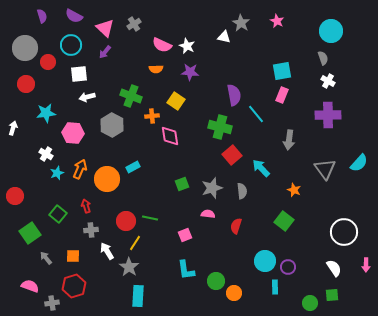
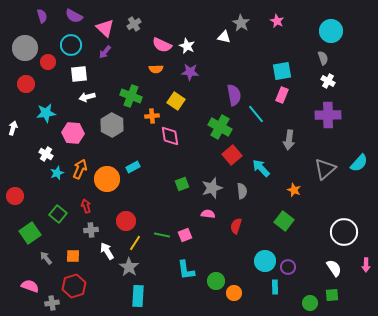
green cross at (220, 127): rotated 15 degrees clockwise
gray triangle at (325, 169): rotated 25 degrees clockwise
green line at (150, 218): moved 12 px right, 17 px down
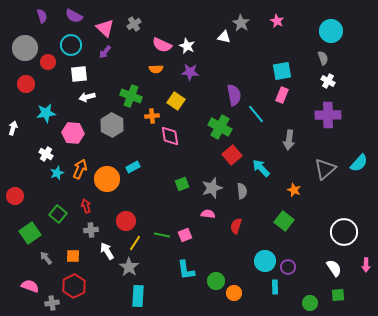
red hexagon at (74, 286): rotated 10 degrees counterclockwise
green square at (332, 295): moved 6 px right
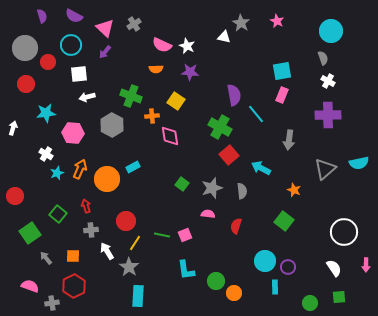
red square at (232, 155): moved 3 px left
cyan semicircle at (359, 163): rotated 36 degrees clockwise
cyan arrow at (261, 168): rotated 18 degrees counterclockwise
green square at (182, 184): rotated 32 degrees counterclockwise
green square at (338, 295): moved 1 px right, 2 px down
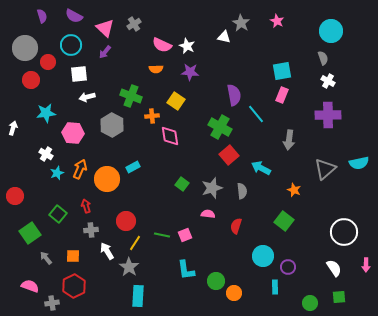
red circle at (26, 84): moved 5 px right, 4 px up
cyan circle at (265, 261): moved 2 px left, 5 px up
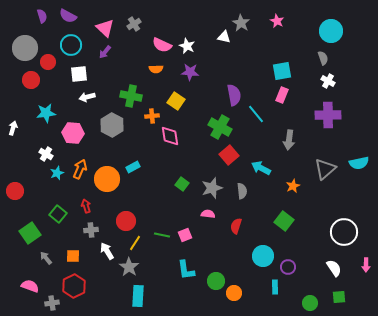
purple semicircle at (74, 16): moved 6 px left
green cross at (131, 96): rotated 10 degrees counterclockwise
orange star at (294, 190): moved 1 px left, 4 px up; rotated 24 degrees clockwise
red circle at (15, 196): moved 5 px up
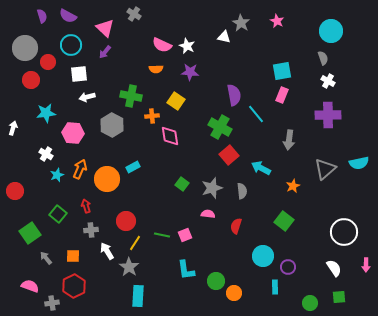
gray cross at (134, 24): moved 10 px up; rotated 24 degrees counterclockwise
cyan star at (57, 173): moved 2 px down
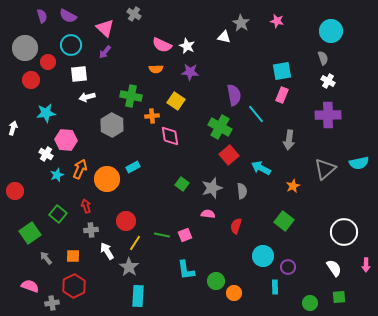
pink star at (277, 21): rotated 16 degrees counterclockwise
pink hexagon at (73, 133): moved 7 px left, 7 px down
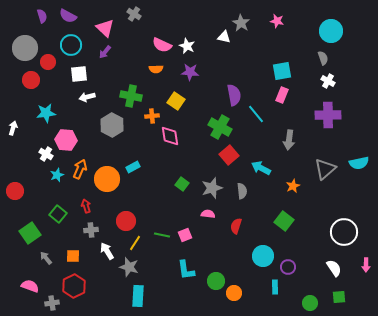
gray star at (129, 267): rotated 18 degrees counterclockwise
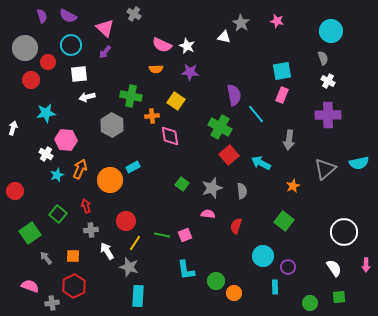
cyan arrow at (261, 168): moved 5 px up
orange circle at (107, 179): moved 3 px right, 1 px down
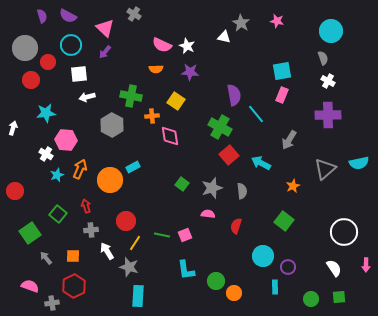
gray arrow at (289, 140): rotated 24 degrees clockwise
green circle at (310, 303): moved 1 px right, 4 px up
